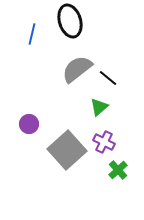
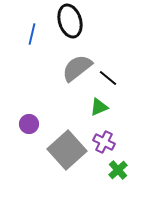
gray semicircle: moved 1 px up
green triangle: rotated 18 degrees clockwise
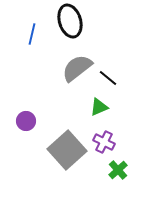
purple circle: moved 3 px left, 3 px up
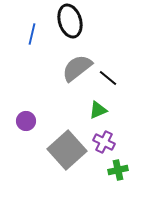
green triangle: moved 1 px left, 3 px down
green cross: rotated 30 degrees clockwise
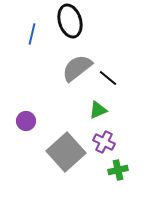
gray square: moved 1 px left, 2 px down
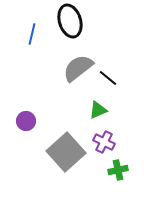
gray semicircle: moved 1 px right
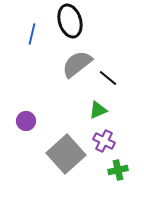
gray semicircle: moved 1 px left, 4 px up
purple cross: moved 1 px up
gray square: moved 2 px down
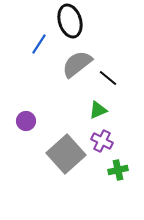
blue line: moved 7 px right, 10 px down; rotated 20 degrees clockwise
purple cross: moved 2 px left
